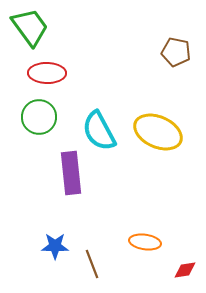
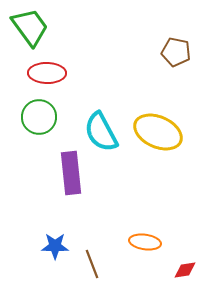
cyan semicircle: moved 2 px right, 1 px down
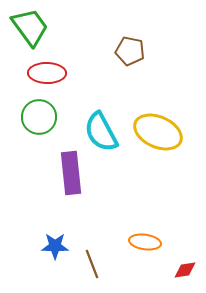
brown pentagon: moved 46 px left, 1 px up
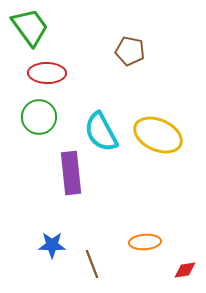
yellow ellipse: moved 3 px down
orange ellipse: rotated 12 degrees counterclockwise
blue star: moved 3 px left, 1 px up
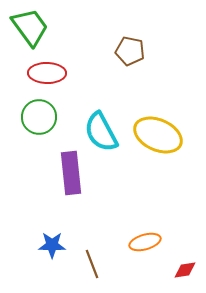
orange ellipse: rotated 12 degrees counterclockwise
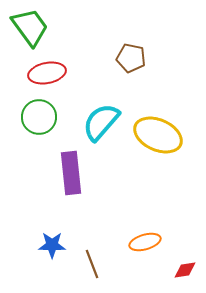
brown pentagon: moved 1 px right, 7 px down
red ellipse: rotated 12 degrees counterclockwise
cyan semicircle: moved 10 px up; rotated 69 degrees clockwise
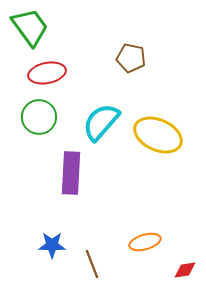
purple rectangle: rotated 9 degrees clockwise
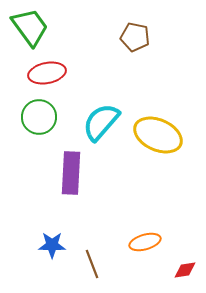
brown pentagon: moved 4 px right, 21 px up
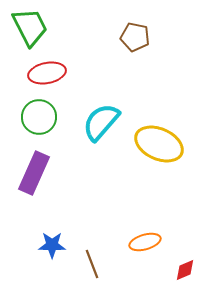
green trapezoid: rotated 9 degrees clockwise
yellow ellipse: moved 1 px right, 9 px down
purple rectangle: moved 37 px left; rotated 21 degrees clockwise
red diamond: rotated 15 degrees counterclockwise
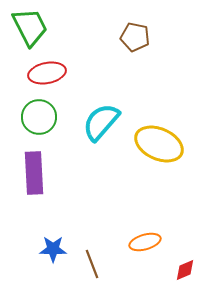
purple rectangle: rotated 27 degrees counterclockwise
blue star: moved 1 px right, 4 px down
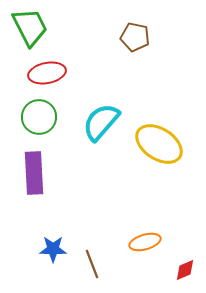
yellow ellipse: rotated 9 degrees clockwise
